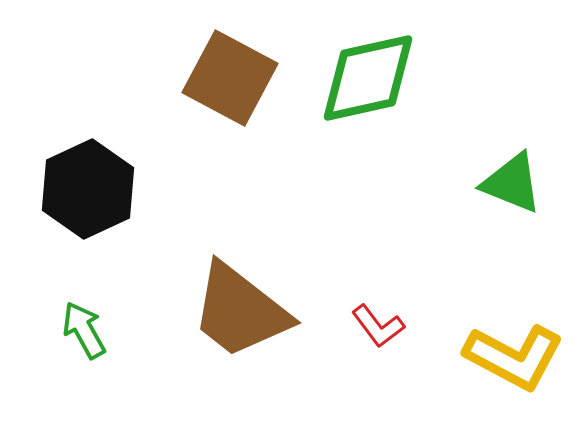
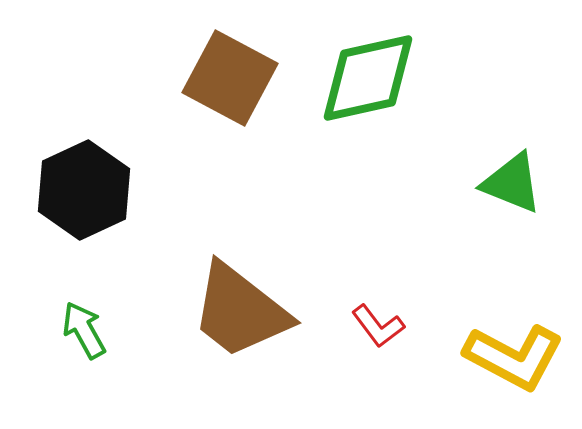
black hexagon: moved 4 px left, 1 px down
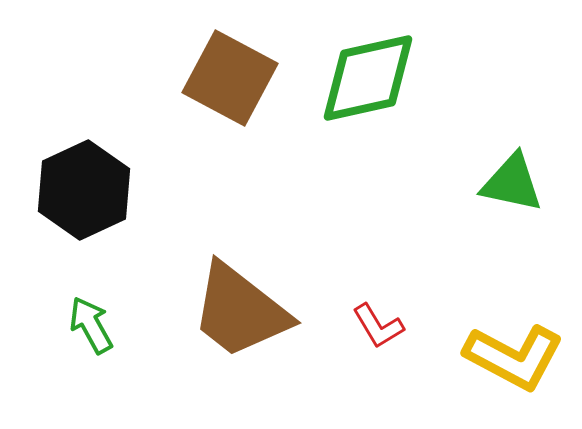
green triangle: rotated 10 degrees counterclockwise
red L-shape: rotated 6 degrees clockwise
green arrow: moved 7 px right, 5 px up
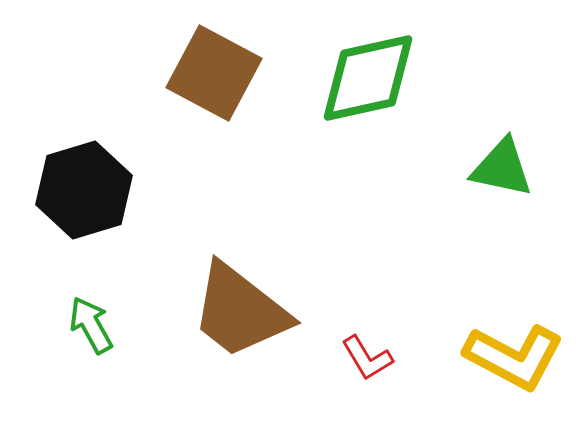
brown square: moved 16 px left, 5 px up
green triangle: moved 10 px left, 15 px up
black hexagon: rotated 8 degrees clockwise
red L-shape: moved 11 px left, 32 px down
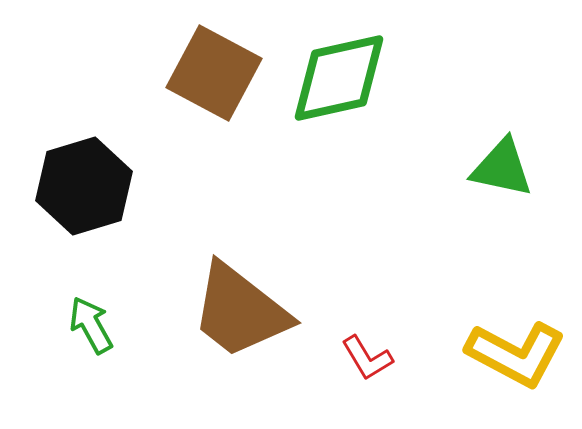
green diamond: moved 29 px left
black hexagon: moved 4 px up
yellow L-shape: moved 2 px right, 3 px up
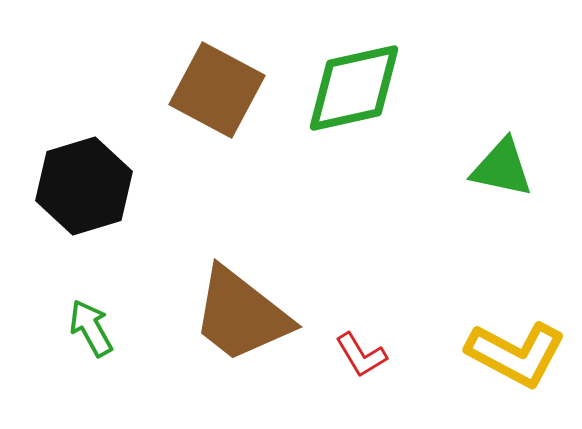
brown square: moved 3 px right, 17 px down
green diamond: moved 15 px right, 10 px down
brown trapezoid: moved 1 px right, 4 px down
green arrow: moved 3 px down
red L-shape: moved 6 px left, 3 px up
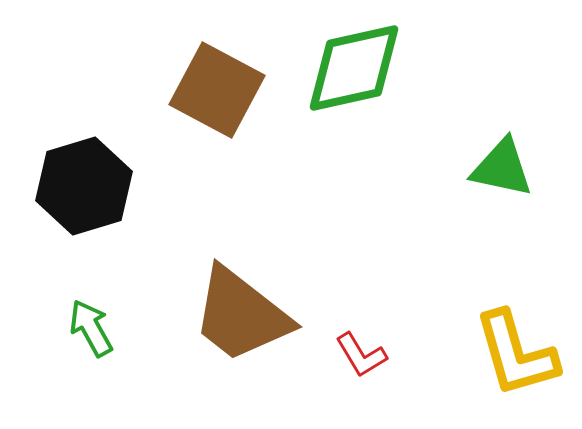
green diamond: moved 20 px up
yellow L-shape: rotated 46 degrees clockwise
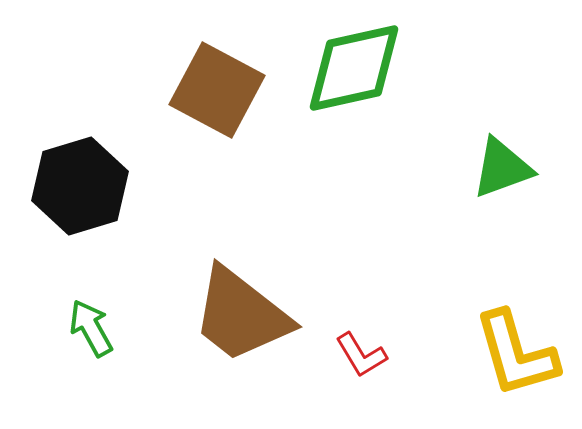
green triangle: rotated 32 degrees counterclockwise
black hexagon: moved 4 px left
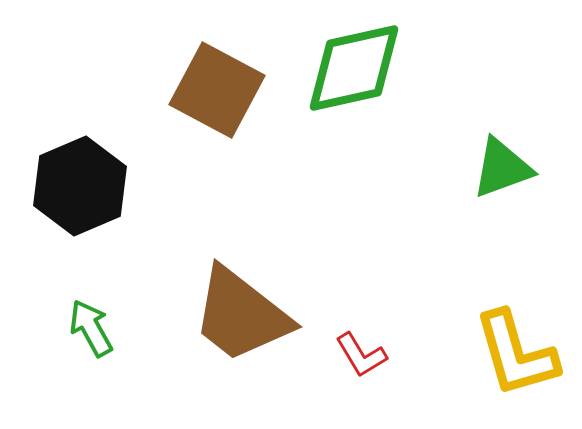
black hexagon: rotated 6 degrees counterclockwise
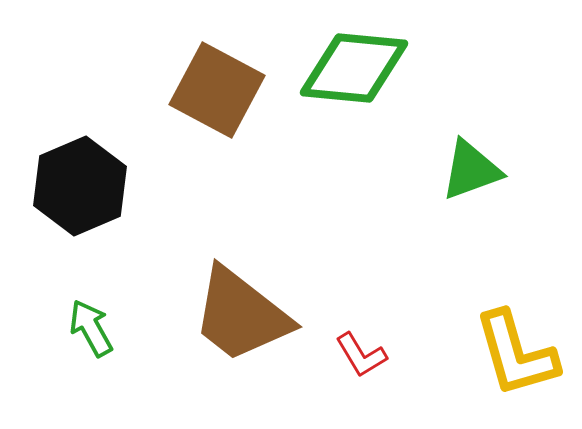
green diamond: rotated 18 degrees clockwise
green triangle: moved 31 px left, 2 px down
